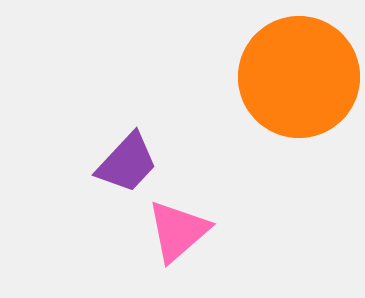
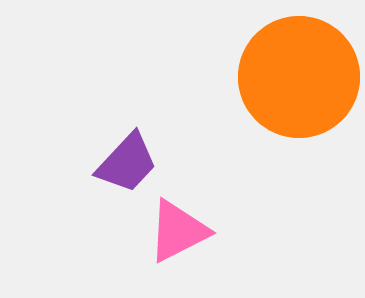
pink triangle: rotated 14 degrees clockwise
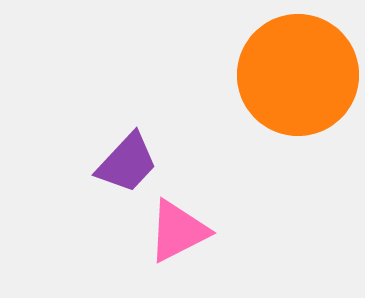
orange circle: moved 1 px left, 2 px up
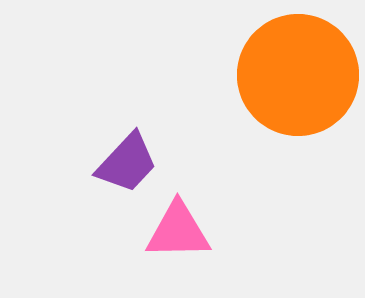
pink triangle: rotated 26 degrees clockwise
